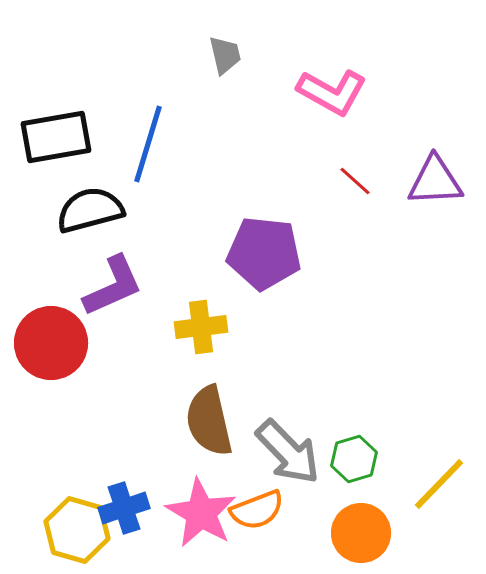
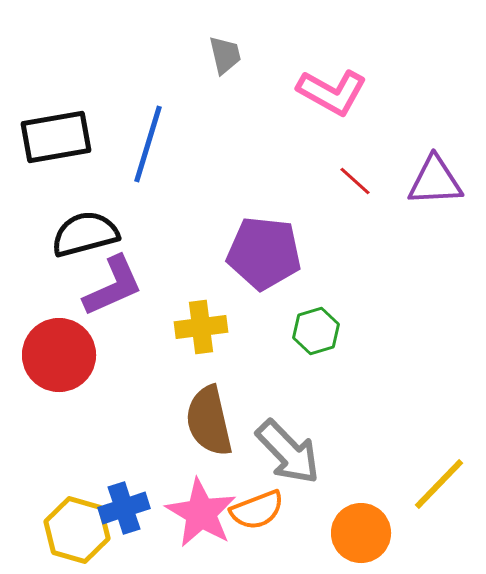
black semicircle: moved 5 px left, 24 px down
red circle: moved 8 px right, 12 px down
green hexagon: moved 38 px left, 128 px up
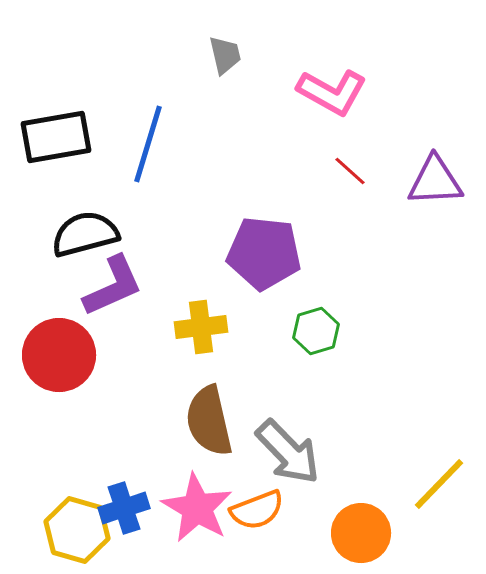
red line: moved 5 px left, 10 px up
pink star: moved 4 px left, 5 px up
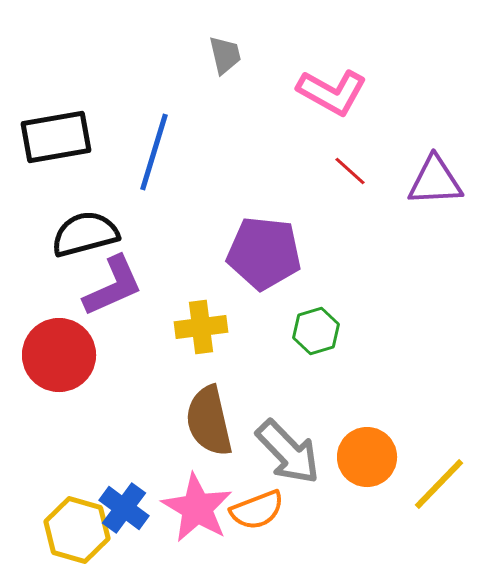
blue line: moved 6 px right, 8 px down
blue cross: rotated 36 degrees counterclockwise
orange circle: moved 6 px right, 76 px up
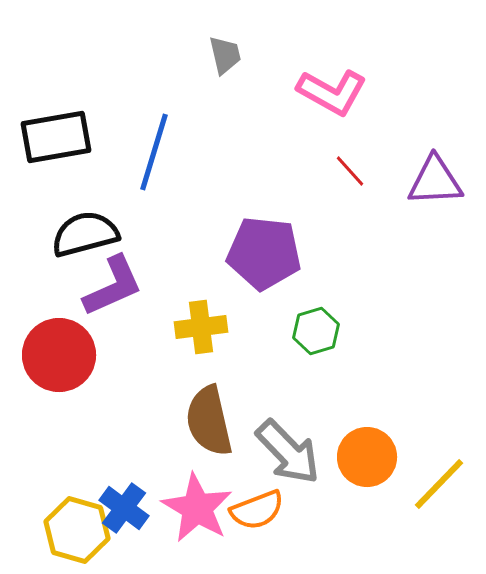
red line: rotated 6 degrees clockwise
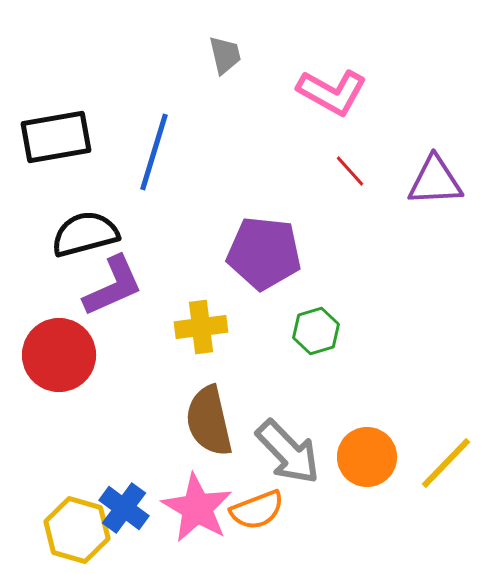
yellow line: moved 7 px right, 21 px up
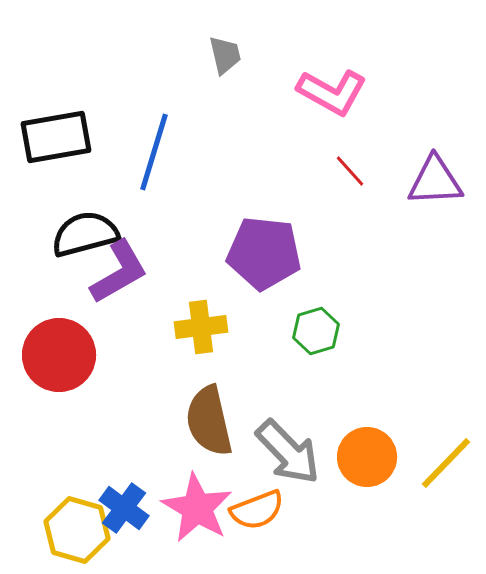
purple L-shape: moved 6 px right, 14 px up; rotated 6 degrees counterclockwise
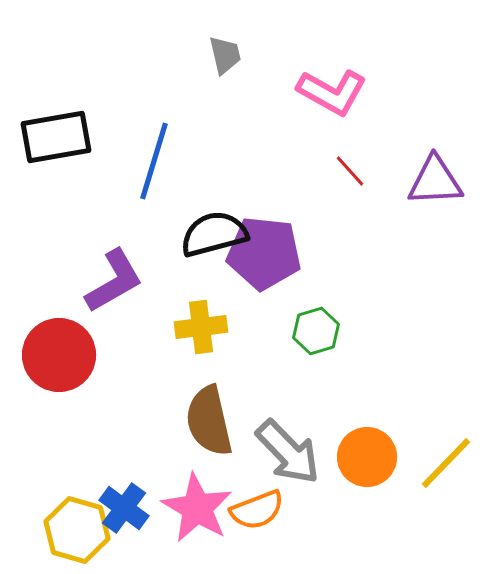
blue line: moved 9 px down
black semicircle: moved 129 px right
purple L-shape: moved 5 px left, 9 px down
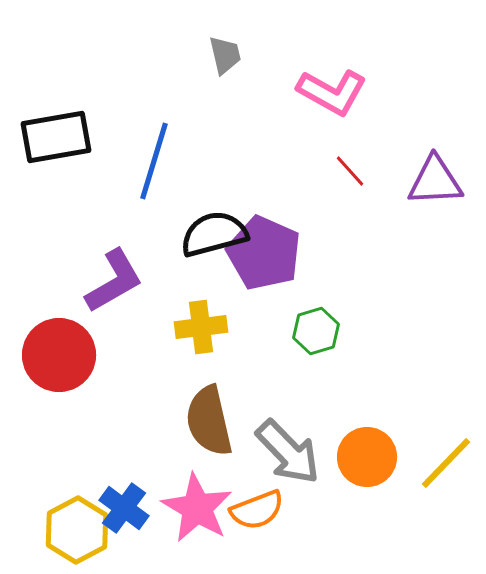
purple pentagon: rotated 18 degrees clockwise
yellow hexagon: rotated 16 degrees clockwise
